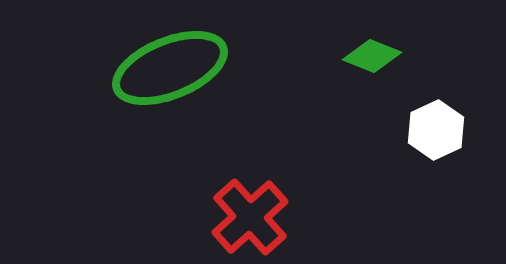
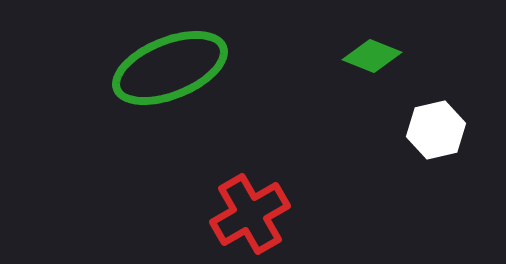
white hexagon: rotated 12 degrees clockwise
red cross: moved 3 px up; rotated 12 degrees clockwise
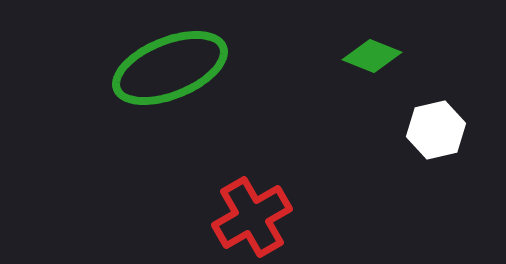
red cross: moved 2 px right, 3 px down
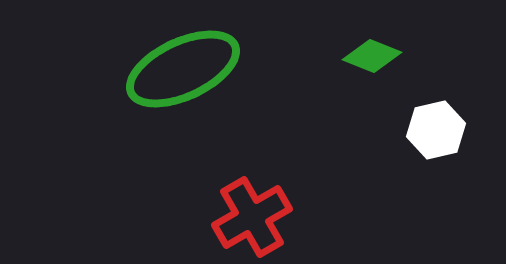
green ellipse: moved 13 px right, 1 px down; rotated 3 degrees counterclockwise
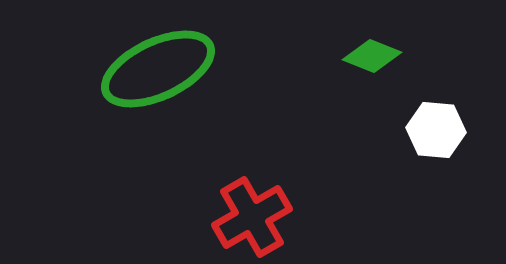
green ellipse: moved 25 px left
white hexagon: rotated 18 degrees clockwise
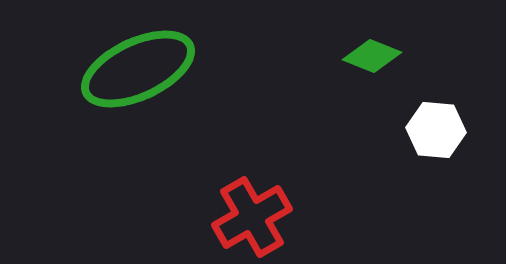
green ellipse: moved 20 px left
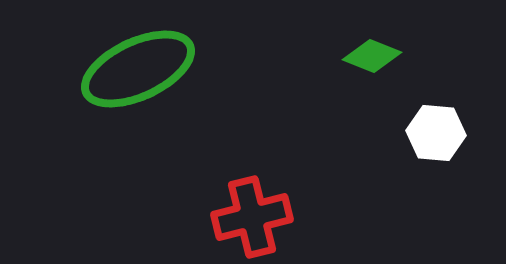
white hexagon: moved 3 px down
red cross: rotated 16 degrees clockwise
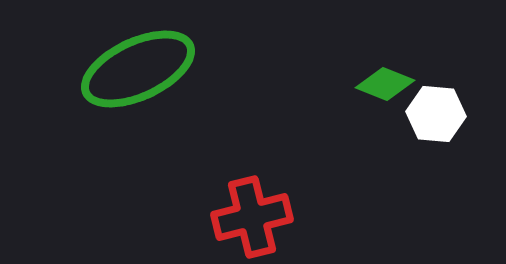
green diamond: moved 13 px right, 28 px down
white hexagon: moved 19 px up
